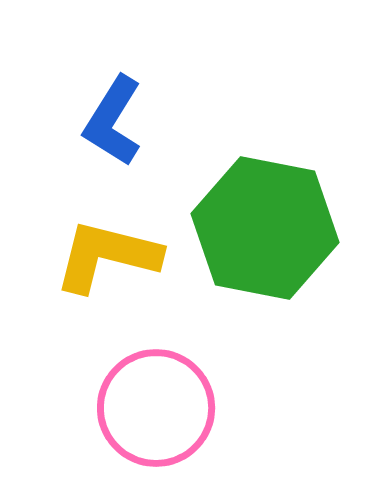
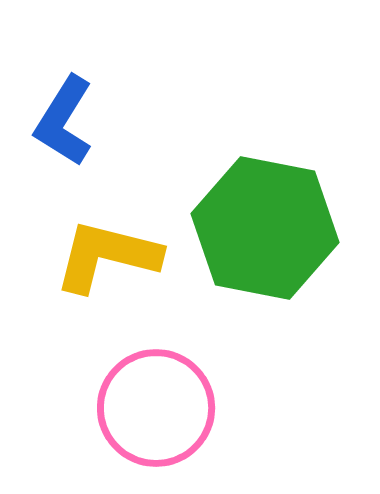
blue L-shape: moved 49 px left
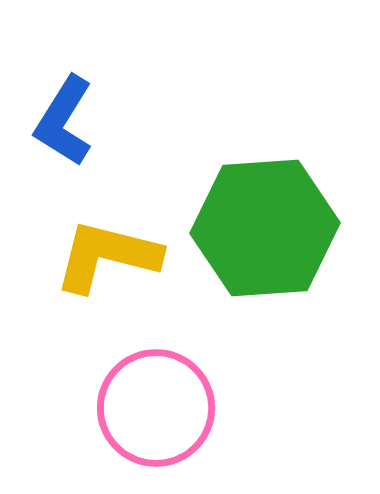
green hexagon: rotated 15 degrees counterclockwise
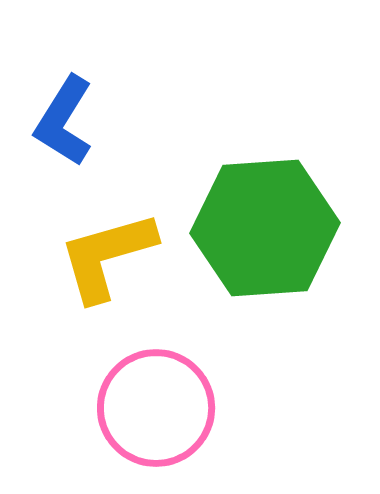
yellow L-shape: rotated 30 degrees counterclockwise
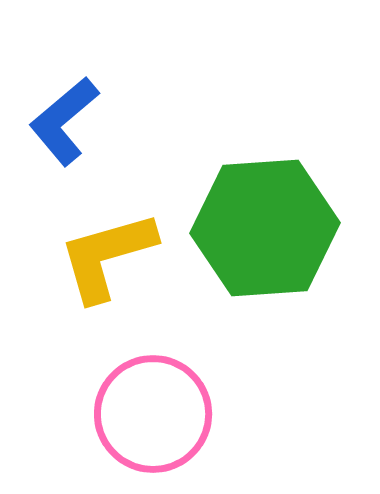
blue L-shape: rotated 18 degrees clockwise
pink circle: moved 3 px left, 6 px down
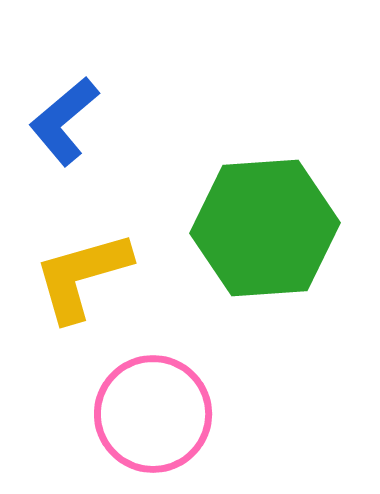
yellow L-shape: moved 25 px left, 20 px down
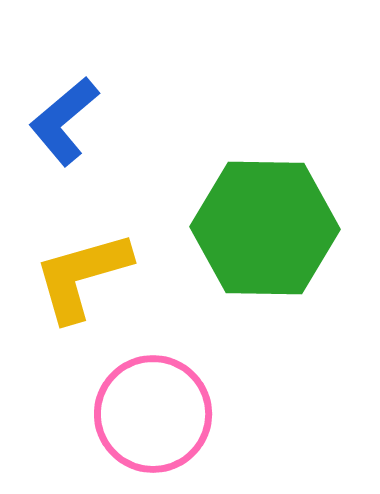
green hexagon: rotated 5 degrees clockwise
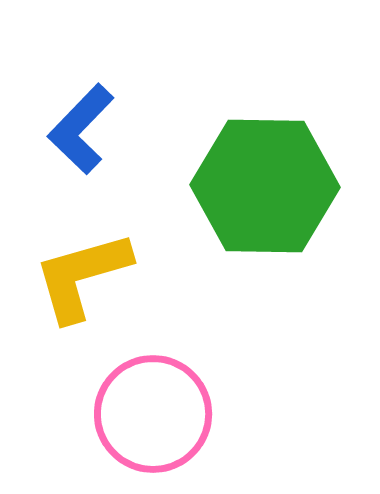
blue L-shape: moved 17 px right, 8 px down; rotated 6 degrees counterclockwise
green hexagon: moved 42 px up
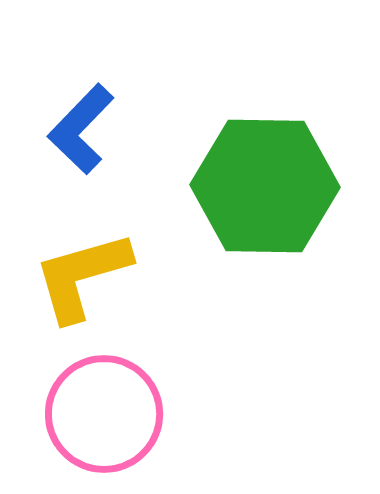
pink circle: moved 49 px left
